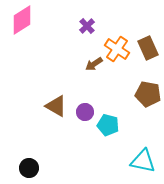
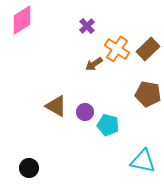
brown rectangle: moved 1 px down; rotated 70 degrees clockwise
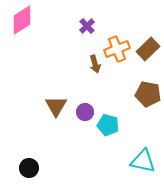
orange cross: rotated 35 degrees clockwise
brown arrow: moved 1 px right; rotated 72 degrees counterclockwise
brown triangle: rotated 30 degrees clockwise
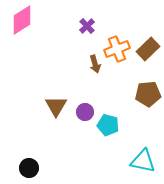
brown pentagon: rotated 15 degrees counterclockwise
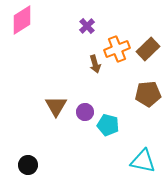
black circle: moved 1 px left, 3 px up
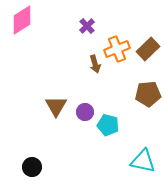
black circle: moved 4 px right, 2 px down
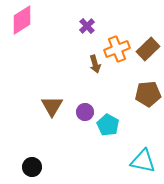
brown triangle: moved 4 px left
cyan pentagon: rotated 15 degrees clockwise
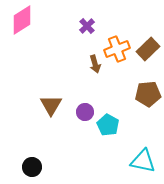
brown triangle: moved 1 px left, 1 px up
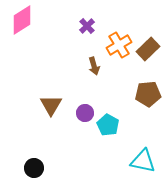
orange cross: moved 2 px right, 4 px up; rotated 10 degrees counterclockwise
brown arrow: moved 1 px left, 2 px down
purple circle: moved 1 px down
black circle: moved 2 px right, 1 px down
